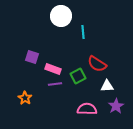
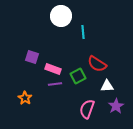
pink semicircle: rotated 72 degrees counterclockwise
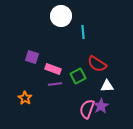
purple star: moved 15 px left
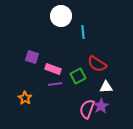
white triangle: moved 1 px left, 1 px down
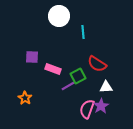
white circle: moved 2 px left
purple square: rotated 16 degrees counterclockwise
purple line: moved 13 px right, 2 px down; rotated 24 degrees counterclockwise
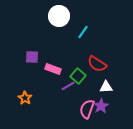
cyan line: rotated 40 degrees clockwise
green square: rotated 21 degrees counterclockwise
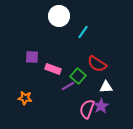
orange star: rotated 24 degrees counterclockwise
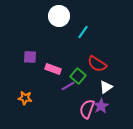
purple square: moved 2 px left
white triangle: rotated 32 degrees counterclockwise
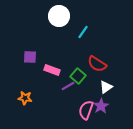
pink rectangle: moved 1 px left, 1 px down
pink semicircle: moved 1 px left, 1 px down
